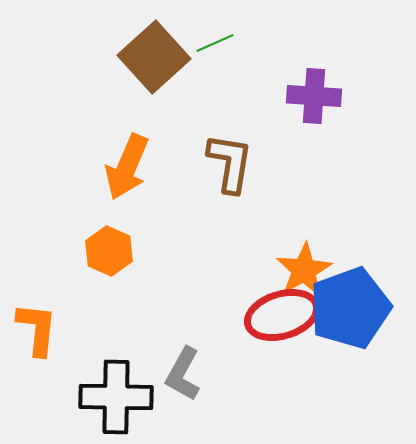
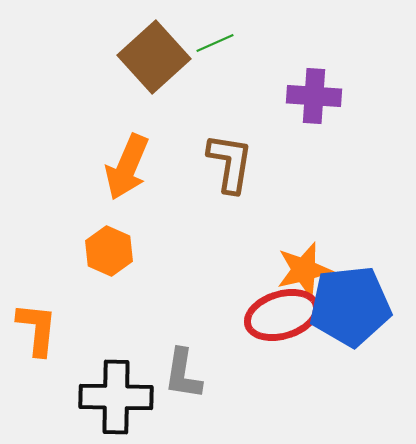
orange star: rotated 16 degrees clockwise
blue pentagon: moved 2 px up; rotated 14 degrees clockwise
gray L-shape: rotated 20 degrees counterclockwise
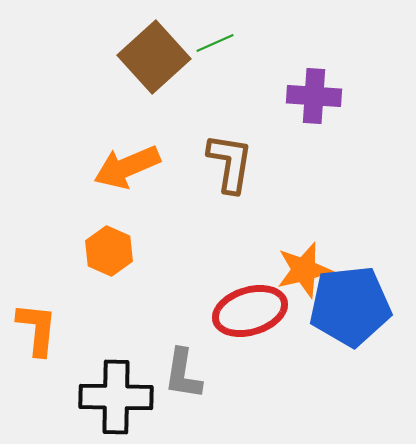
orange arrow: rotated 44 degrees clockwise
red ellipse: moved 32 px left, 4 px up
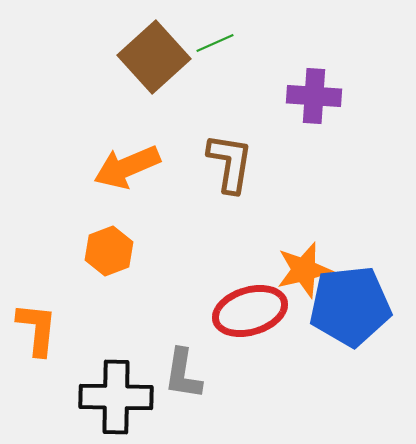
orange hexagon: rotated 15 degrees clockwise
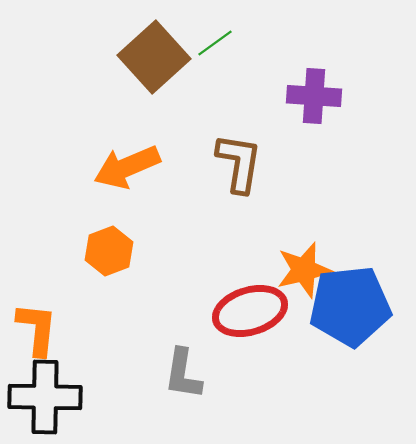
green line: rotated 12 degrees counterclockwise
brown L-shape: moved 9 px right
black cross: moved 71 px left
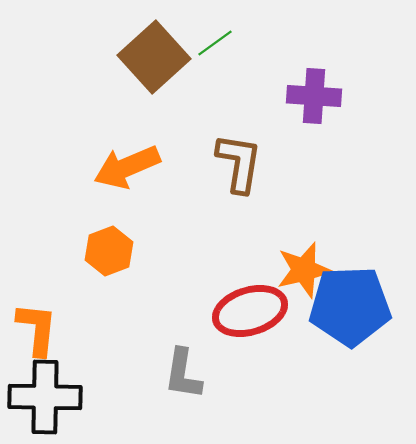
blue pentagon: rotated 4 degrees clockwise
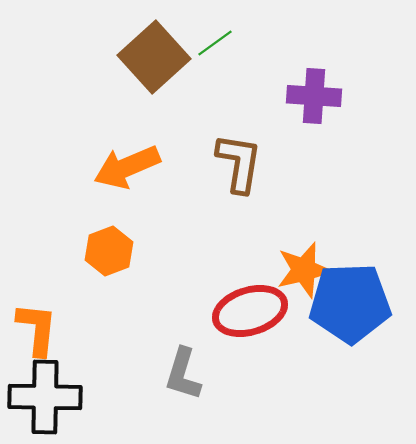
blue pentagon: moved 3 px up
gray L-shape: rotated 8 degrees clockwise
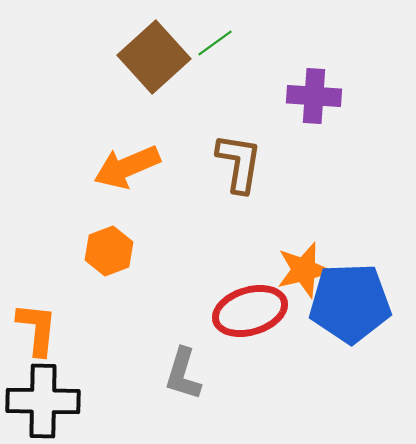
black cross: moved 2 px left, 4 px down
